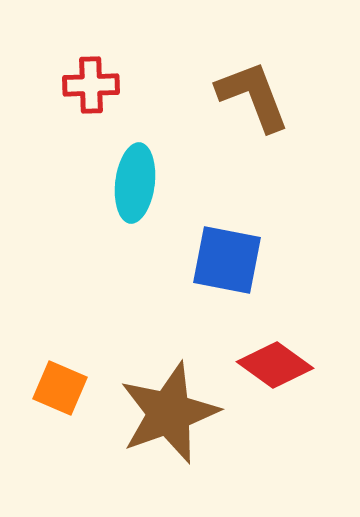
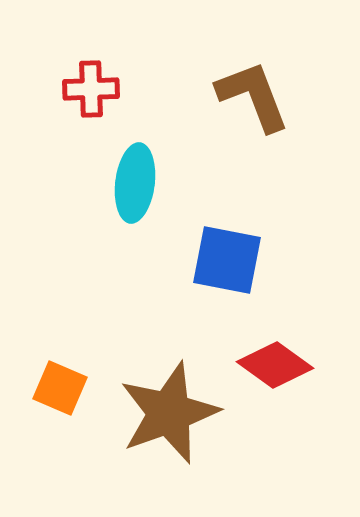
red cross: moved 4 px down
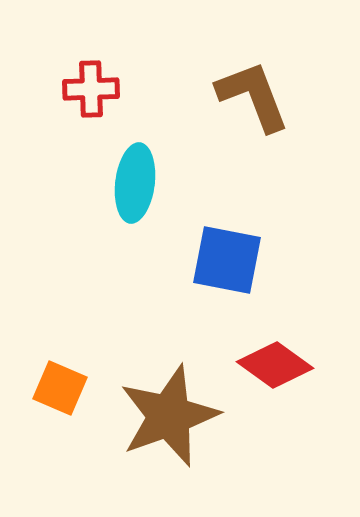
brown star: moved 3 px down
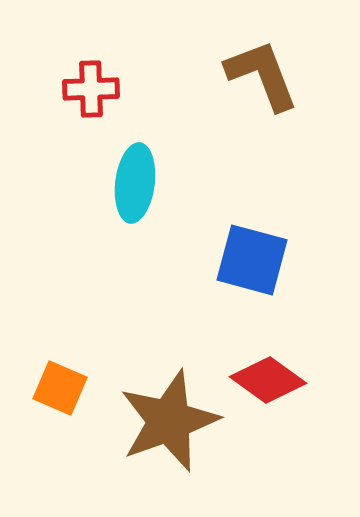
brown L-shape: moved 9 px right, 21 px up
blue square: moved 25 px right; rotated 4 degrees clockwise
red diamond: moved 7 px left, 15 px down
brown star: moved 5 px down
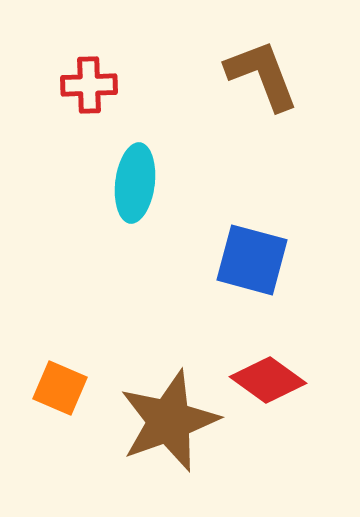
red cross: moved 2 px left, 4 px up
